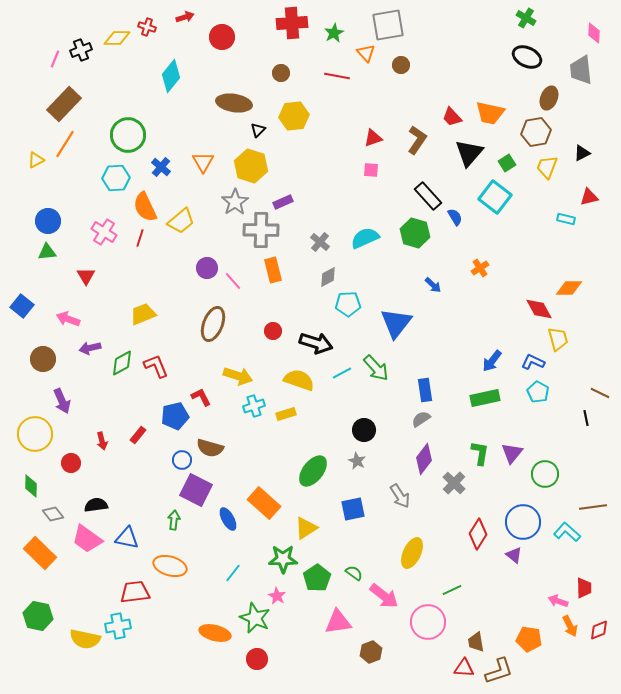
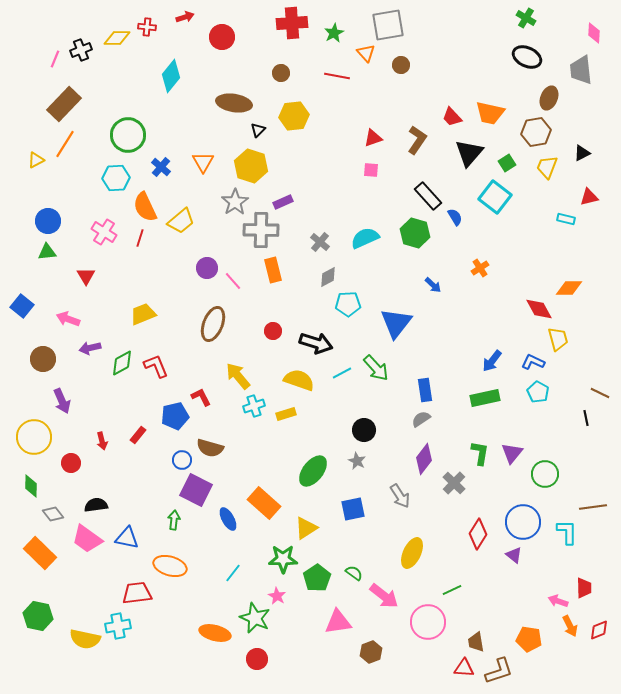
red cross at (147, 27): rotated 12 degrees counterclockwise
yellow arrow at (238, 376): rotated 148 degrees counterclockwise
yellow circle at (35, 434): moved 1 px left, 3 px down
cyan L-shape at (567, 532): rotated 48 degrees clockwise
red trapezoid at (135, 592): moved 2 px right, 1 px down
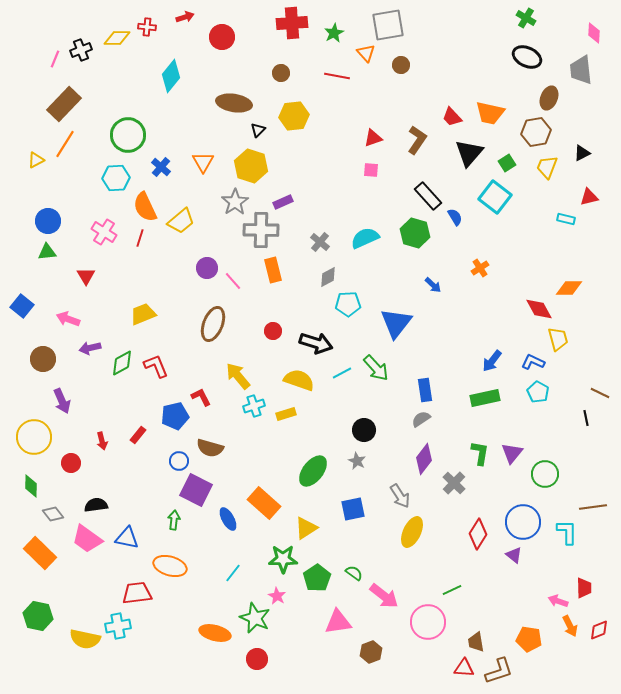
blue circle at (182, 460): moved 3 px left, 1 px down
yellow ellipse at (412, 553): moved 21 px up
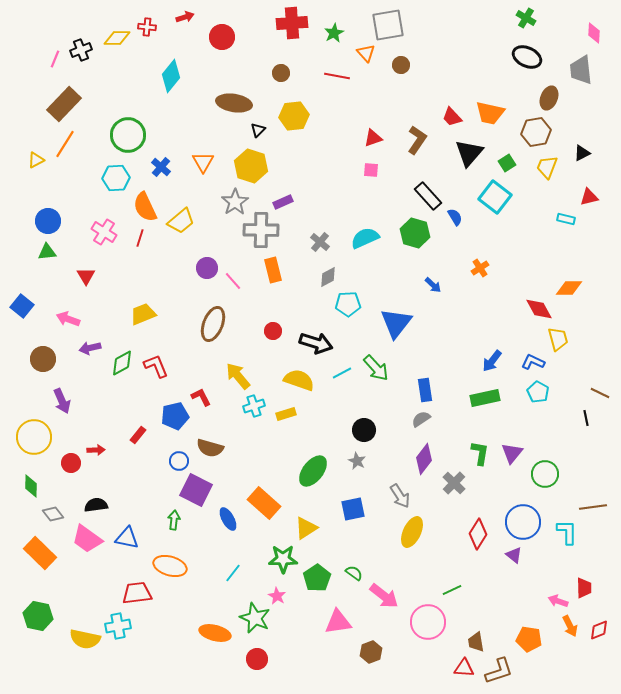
red arrow at (102, 441): moved 6 px left, 9 px down; rotated 78 degrees counterclockwise
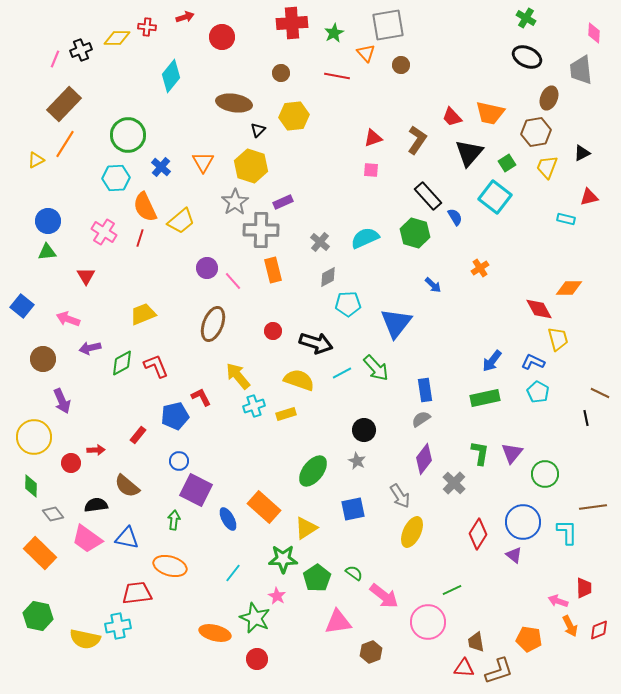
brown semicircle at (210, 448): moved 83 px left, 38 px down; rotated 24 degrees clockwise
orange rectangle at (264, 503): moved 4 px down
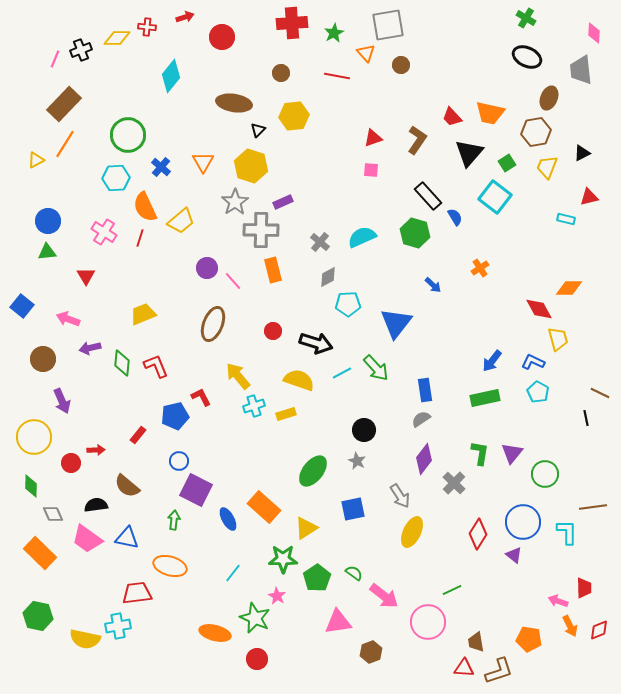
cyan semicircle at (365, 238): moved 3 px left, 1 px up
green diamond at (122, 363): rotated 56 degrees counterclockwise
gray diamond at (53, 514): rotated 15 degrees clockwise
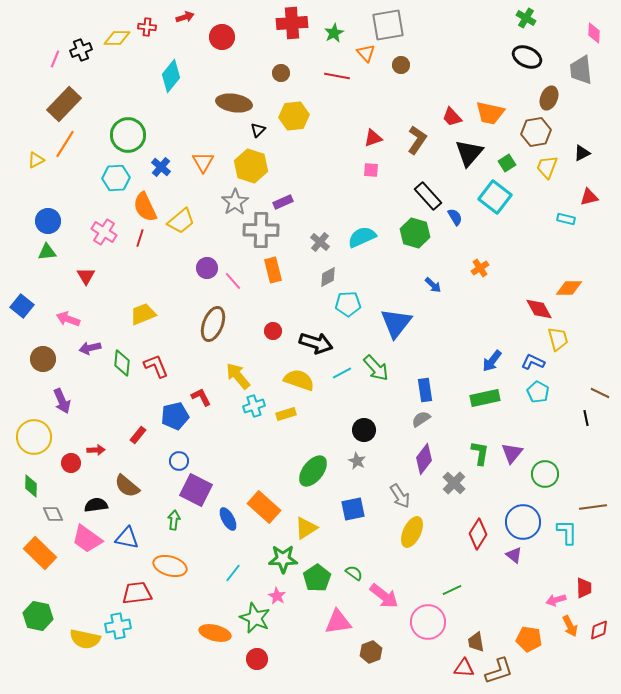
pink arrow at (558, 601): moved 2 px left, 1 px up; rotated 36 degrees counterclockwise
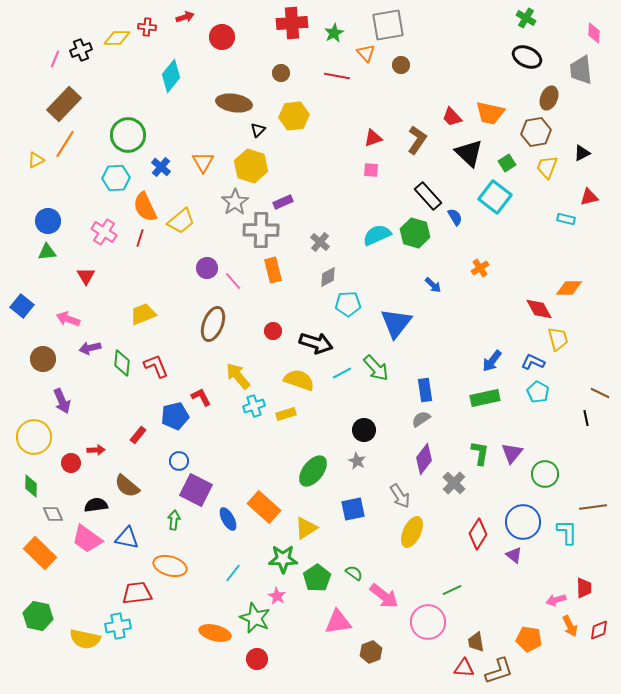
black triangle at (469, 153): rotated 28 degrees counterclockwise
cyan semicircle at (362, 237): moved 15 px right, 2 px up
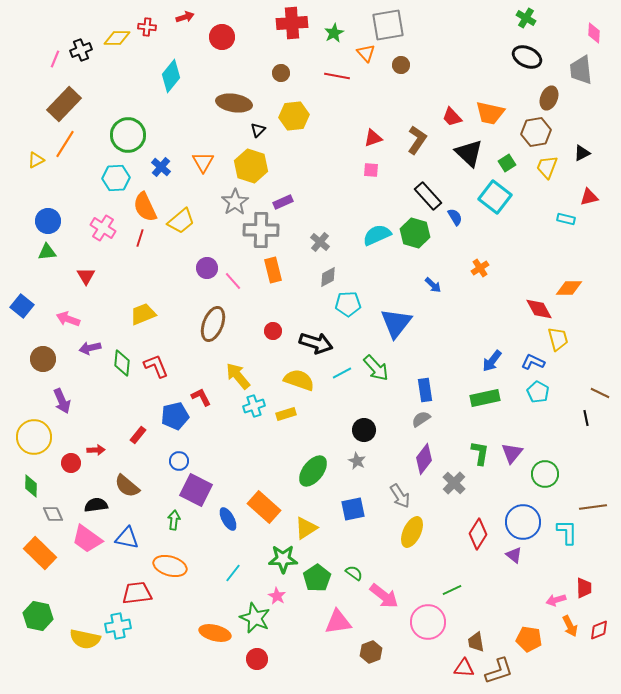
pink cross at (104, 232): moved 1 px left, 4 px up
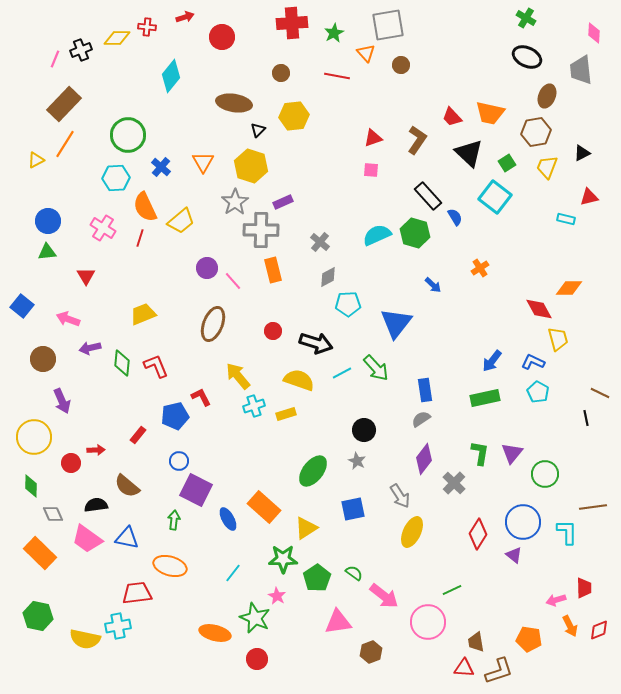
brown ellipse at (549, 98): moved 2 px left, 2 px up
